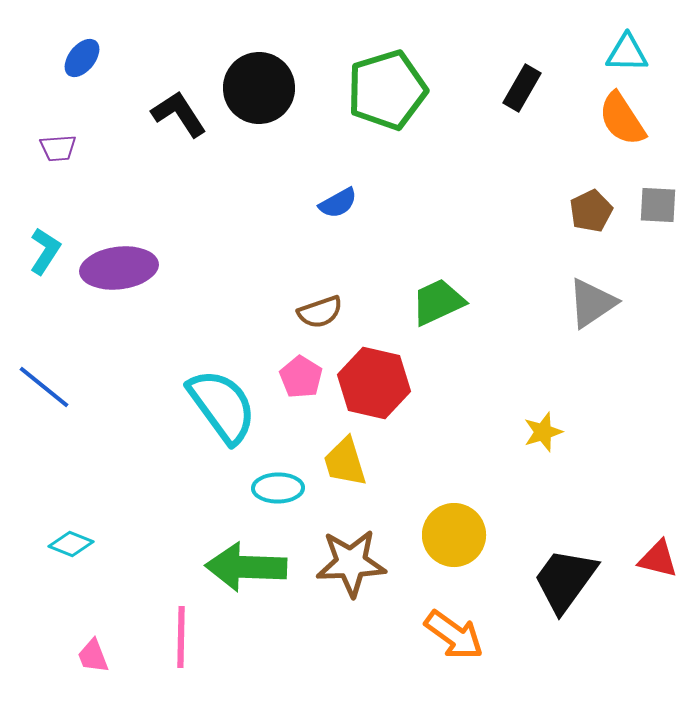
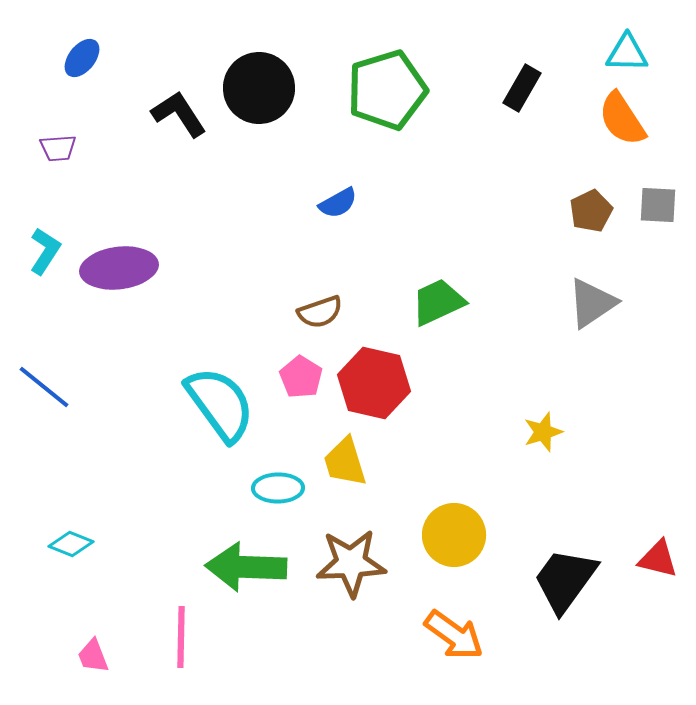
cyan semicircle: moved 2 px left, 2 px up
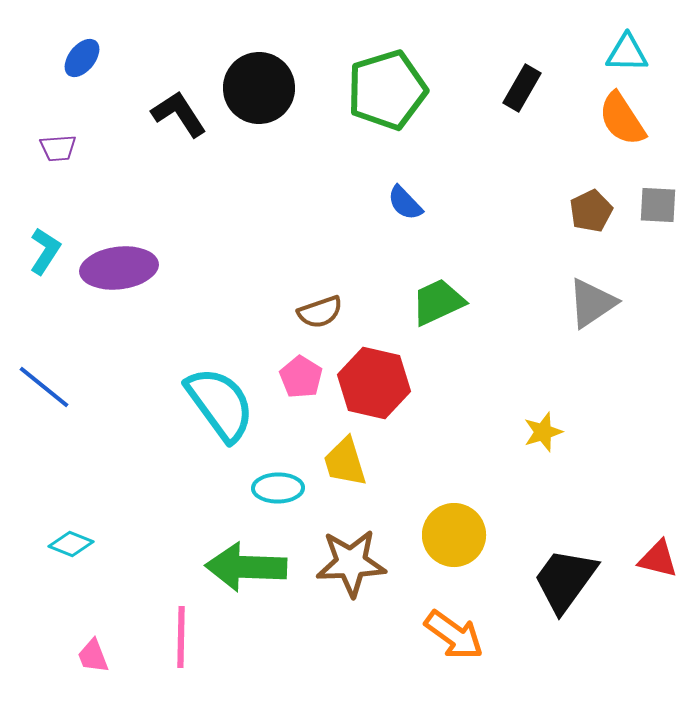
blue semicircle: moved 67 px right; rotated 75 degrees clockwise
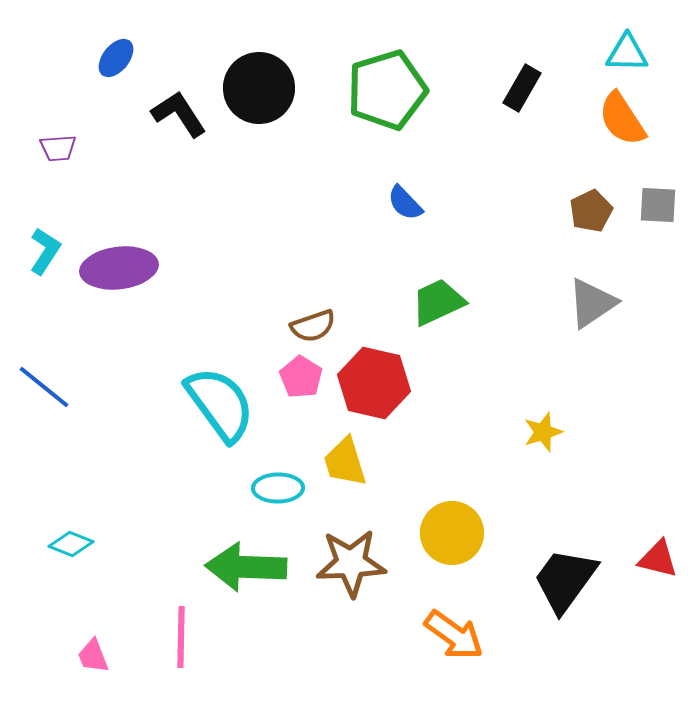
blue ellipse: moved 34 px right
brown semicircle: moved 7 px left, 14 px down
yellow circle: moved 2 px left, 2 px up
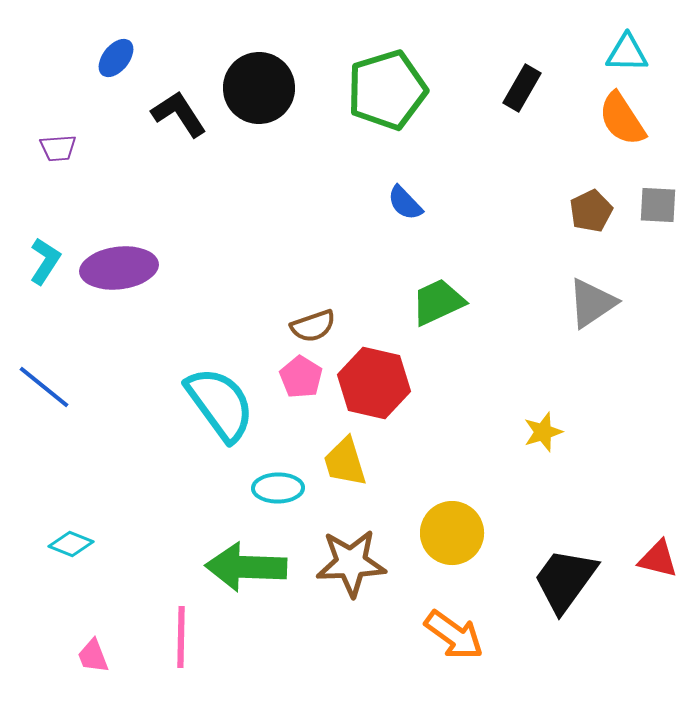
cyan L-shape: moved 10 px down
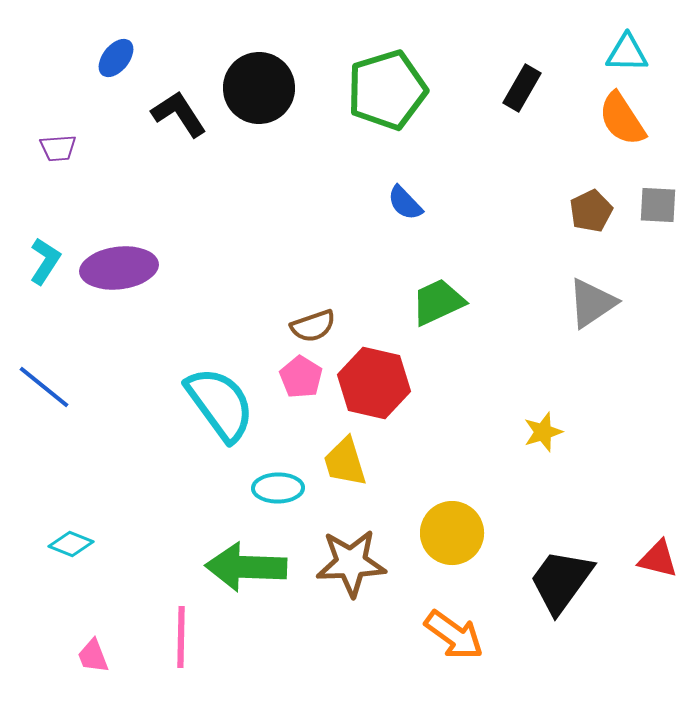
black trapezoid: moved 4 px left, 1 px down
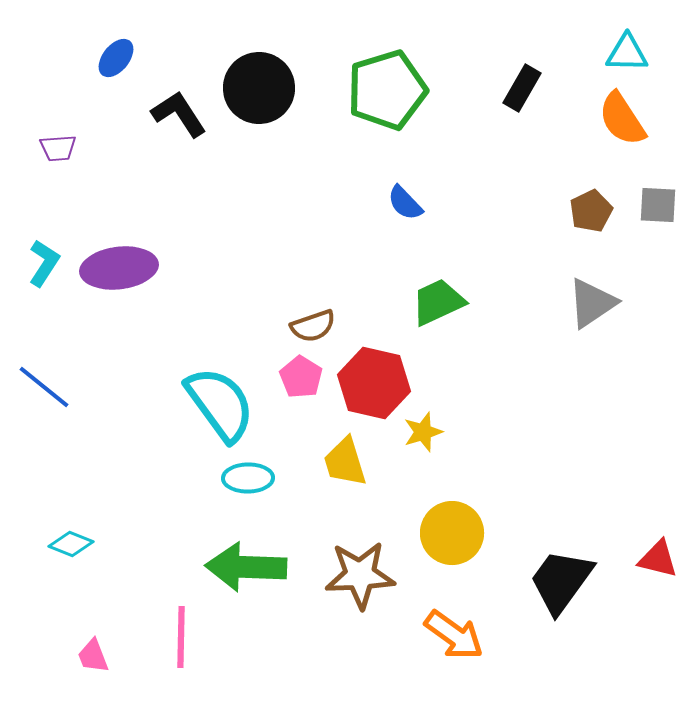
cyan L-shape: moved 1 px left, 2 px down
yellow star: moved 120 px left
cyan ellipse: moved 30 px left, 10 px up
brown star: moved 9 px right, 12 px down
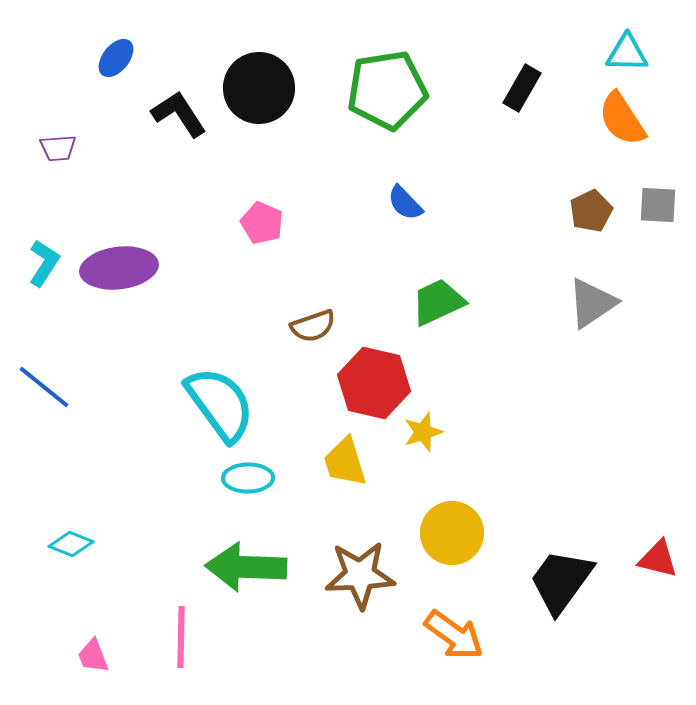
green pentagon: rotated 8 degrees clockwise
pink pentagon: moved 39 px left, 154 px up; rotated 9 degrees counterclockwise
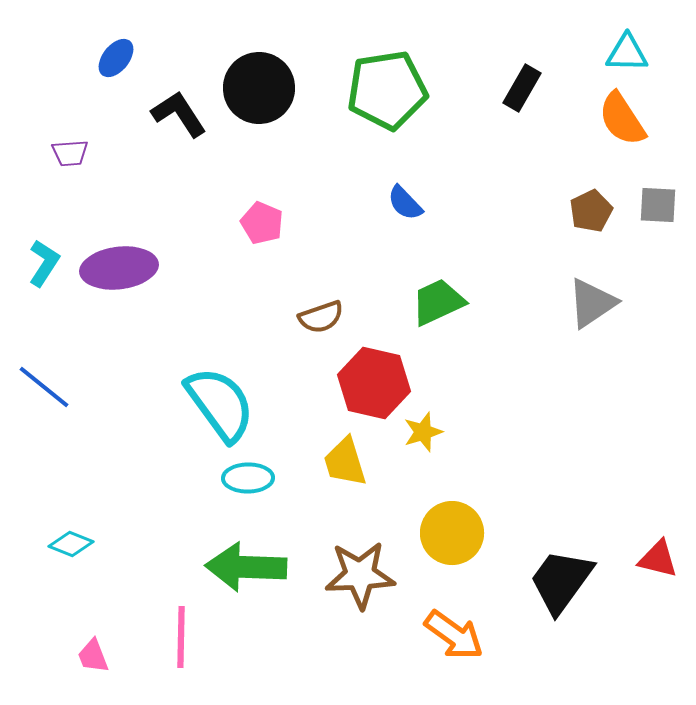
purple trapezoid: moved 12 px right, 5 px down
brown semicircle: moved 8 px right, 9 px up
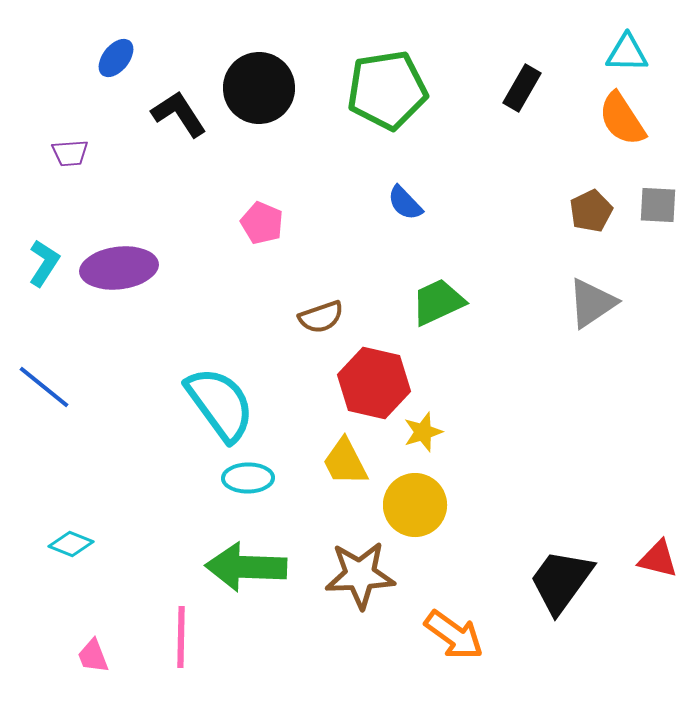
yellow trapezoid: rotated 10 degrees counterclockwise
yellow circle: moved 37 px left, 28 px up
